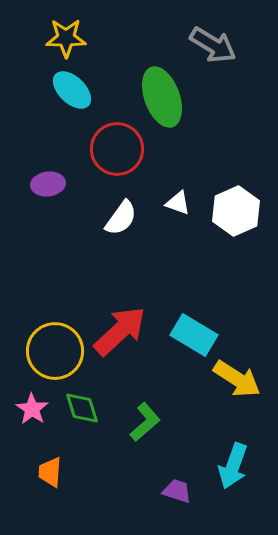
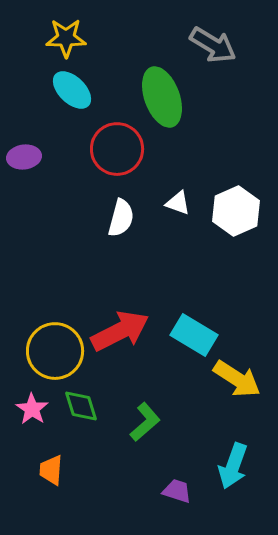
purple ellipse: moved 24 px left, 27 px up
white semicircle: rotated 21 degrees counterclockwise
red arrow: rotated 16 degrees clockwise
green diamond: moved 1 px left, 2 px up
orange trapezoid: moved 1 px right, 2 px up
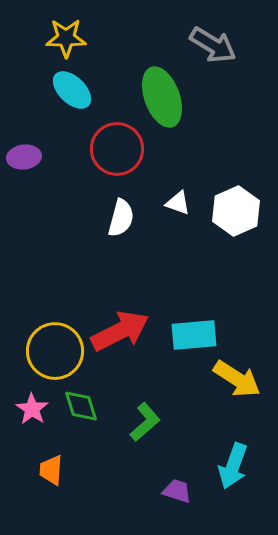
cyan rectangle: rotated 36 degrees counterclockwise
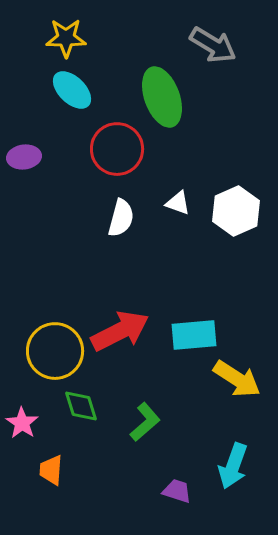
pink star: moved 10 px left, 14 px down
